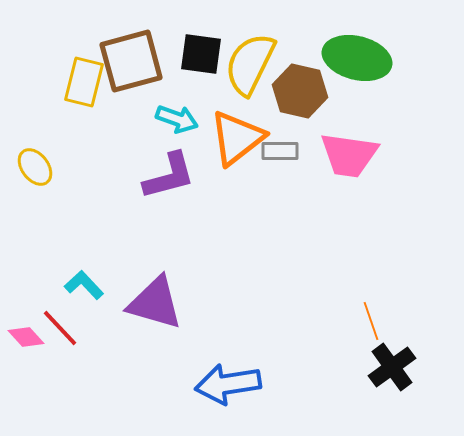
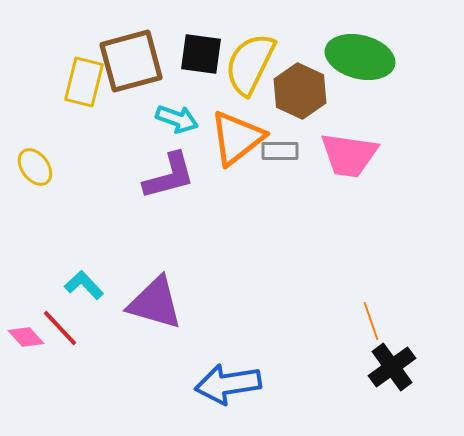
green ellipse: moved 3 px right, 1 px up
brown hexagon: rotated 12 degrees clockwise
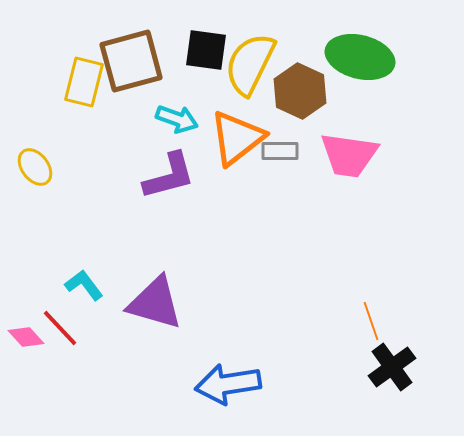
black square: moved 5 px right, 4 px up
cyan L-shape: rotated 6 degrees clockwise
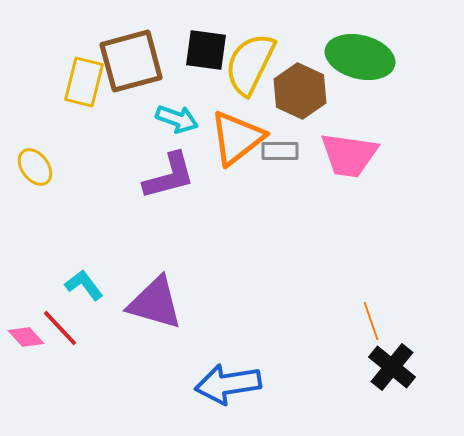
black cross: rotated 15 degrees counterclockwise
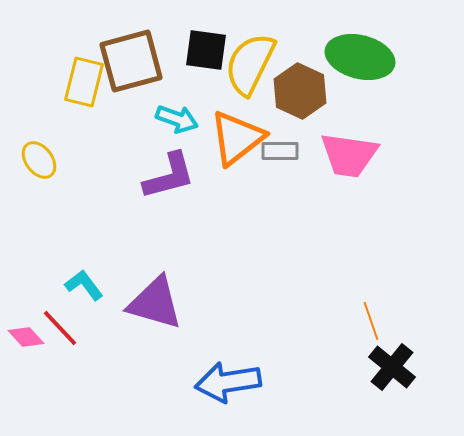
yellow ellipse: moved 4 px right, 7 px up
blue arrow: moved 2 px up
